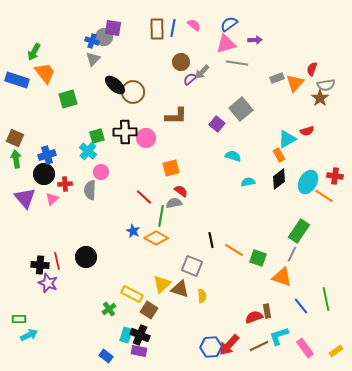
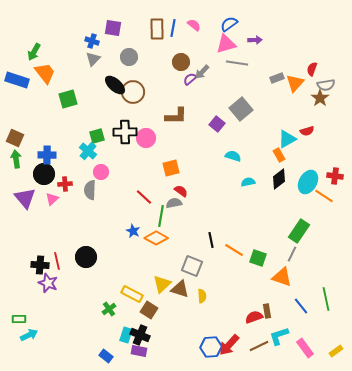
gray circle at (104, 37): moved 25 px right, 20 px down
blue cross at (47, 155): rotated 18 degrees clockwise
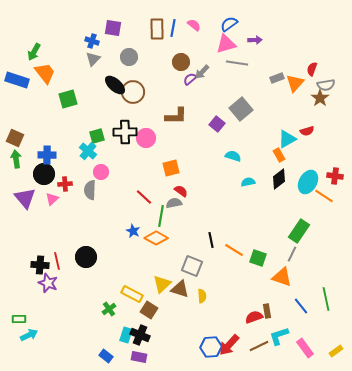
purple rectangle at (139, 351): moved 6 px down
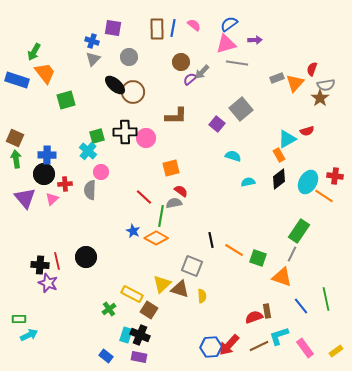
green square at (68, 99): moved 2 px left, 1 px down
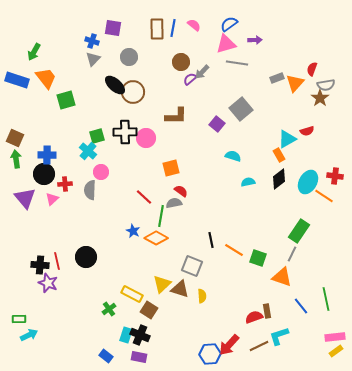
orange trapezoid at (45, 73): moved 1 px right, 5 px down
blue hexagon at (211, 347): moved 1 px left, 7 px down
pink rectangle at (305, 348): moved 30 px right, 11 px up; rotated 60 degrees counterclockwise
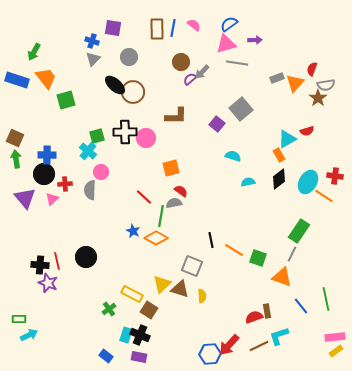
brown star at (320, 98): moved 2 px left
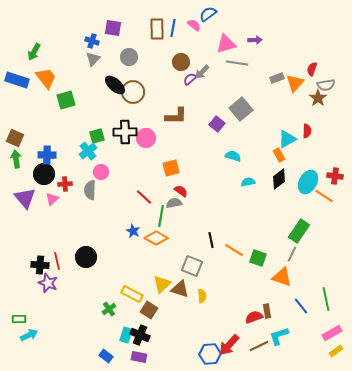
blue semicircle at (229, 24): moved 21 px left, 10 px up
red semicircle at (307, 131): rotated 72 degrees counterclockwise
cyan cross at (88, 151): rotated 12 degrees clockwise
pink rectangle at (335, 337): moved 3 px left, 4 px up; rotated 24 degrees counterclockwise
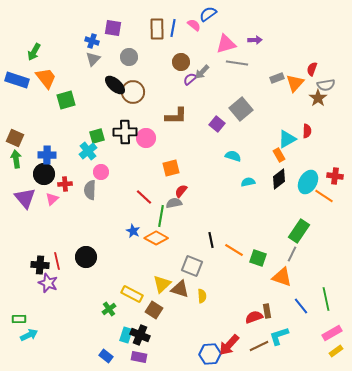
red semicircle at (181, 191): rotated 88 degrees counterclockwise
brown square at (149, 310): moved 5 px right
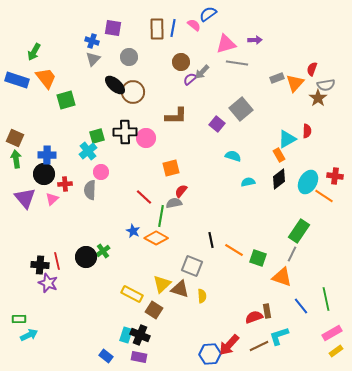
green cross at (109, 309): moved 6 px left, 58 px up
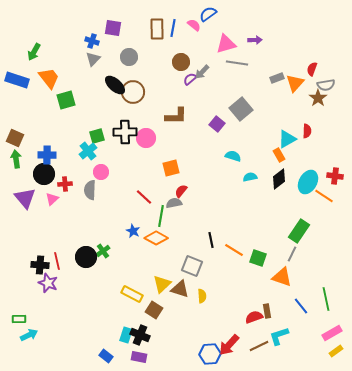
orange trapezoid at (46, 78): moved 3 px right
cyan semicircle at (248, 182): moved 2 px right, 5 px up
